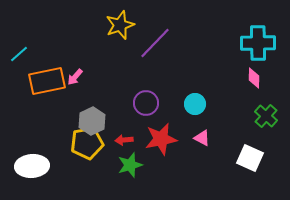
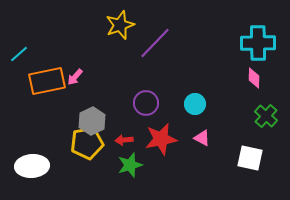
white square: rotated 12 degrees counterclockwise
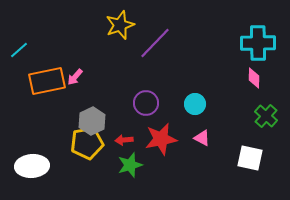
cyan line: moved 4 px up
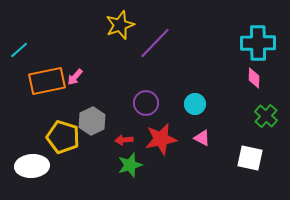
yellow pentagon: moved 24 px left, 6 px up; rotated 28 degrees clockwise
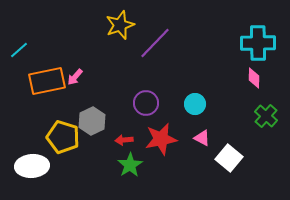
white square: moved 21 px left; rotated 28 degrees clockwise
green star: rotated 15 degrees counterclockwise
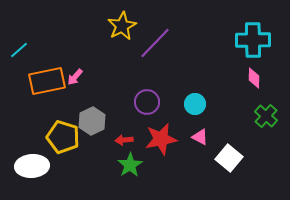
yellow star: moved 2 px right, 1 px down; rotated 8 degrees counterclockwise
cyan cross: moved 5 px left, 3 px up
purple circle: moved 1 px right, 1 px up
pink triangle: moved 2 px left, 1 px up
